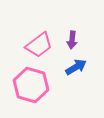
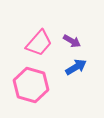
purple arrow: moved 1 px down; rotated 66 degrees counterclockwise
pink trapezoid: moved 2 px up; rotated 12 degrees counterclockwise
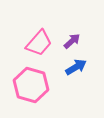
purple arrow: rotated 72 degrees counterclockwise
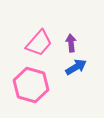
purple arrow: moved 1 px left, 2 px down; rotated 54 degrees counterclockwise
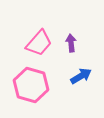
blue arrow: moved 5 px right, 9 px down
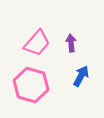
pink trapezoid: moved 2 px left
blue arrow: rotated 30 degrees counterclockwise
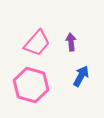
purple arrow: moved 1 px up
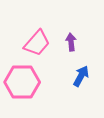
pink hexagon: moved 9 px left, 3 px up; rotated 16 degrees counterclockwise
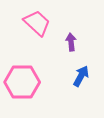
pink trapezoid: moved 20 px up; rotated 88 degrees counterclockwise
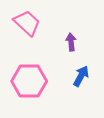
pink trapezoid: moved 10 px left
pink hexagon: moved 7 px right, 1 px up
